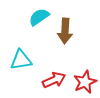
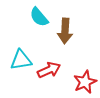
cyan semicircle: rotated 95 degrees counterclockwise
red arrow: moved 5 px left, 10 px up
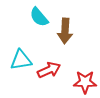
red star: rotated 25 degrees clockwise
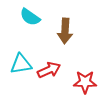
cyan semicircle: moved 9 px left; rotated 15 degrees counterclockwise
cyan triangle: moved 4 px down
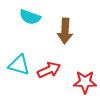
cyan semicircle: rotated 15 degrees counterclockwise
cyan triangle: moved 2 px left, 1 px down; rotated 25 degrees clockwise
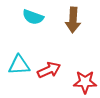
cyan semicircle: moved 3 px right
brown arrow: moved 8 px right, 11 px up
cyan triangle: rotated 20 degrees counterclockwise
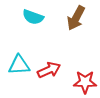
brown arrow: moved 3 px right, 2 px up; rotated 25 degrees clockwise
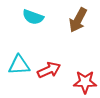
brown arrow: moved 2 px right, 2 px down
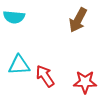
cyan semicircle: moved 19 px left; rotated 15 degrees counterclockwise
red arrow: moved 4 px left, 6 px down; rotated 100 degrees counterclockwise
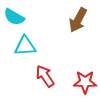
cyan semicircle: rotated 25 degrees clockwise
cyan triangle: moved 6 px right, 19 px up
